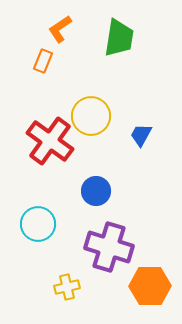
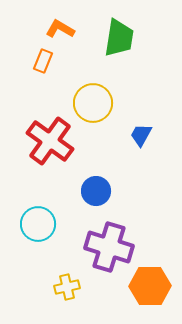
orange L-shape: rotated 64 degrees clockwise
yellow circle: moved 2 px right, 13 px up
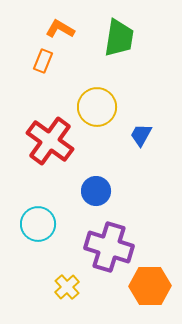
yellow circle: moved 4 px right, 4 px down
yellow cross: rotated 30 degrees counterclockwise
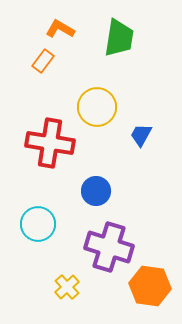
orange rectangle: rotated 15 degrees clockwise
red cross: moved 2 px down; rotated 27 degrees counterclockwise
orange hexagon: rotated 9 degrees clockwise
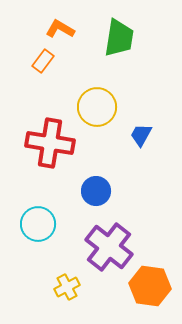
purple cross: rotated 21 degrees clockwise
yellow cross: rotated 15 degrees clockwise
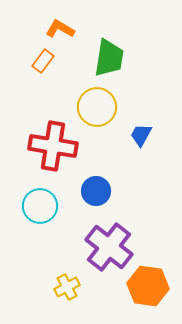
green trapezoid: moved 10 px left, 20 px down
red cross: moved 3 px right, 3 px down
cyan circle: moved 2 px right, 18 px up
orange hexagon: moved 2 px left
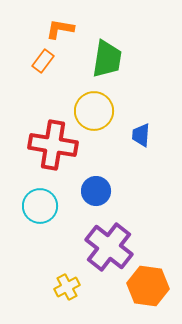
orange L-shape: rotated 20 degrees counterclockwise
green trapezoid: moved 2 px left, 1 px down
yellow circle: moved 3 px left, 4 px down
blue trapezoid: rotated 25 degrees counterclockwise
red cross: moved 1 px up
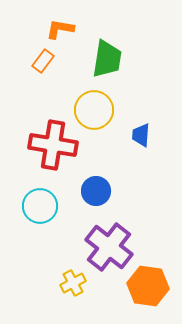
yellow circle: moved 1 px up
yellow cross: moved 6 px right, 4 px up
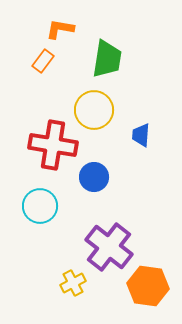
blue circle: moved 2 px left, 14 px up
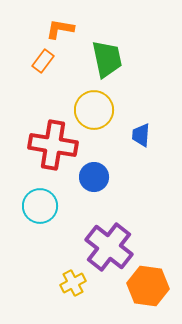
green trapezoid: rotated 21 degrees counterclockwise
